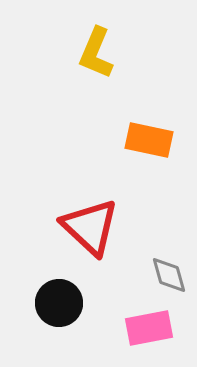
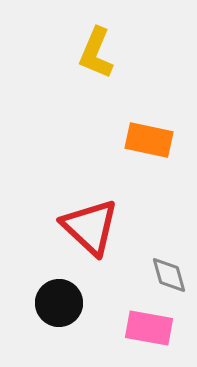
pink rectangle: rotated 21 degrees clockwise
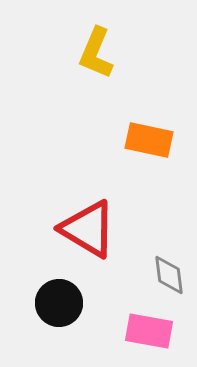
red triangle: moved 2 px left, 2 px down; rotated 12 degrees counterclockwise
gray diamond: rotated 9 degrees clockwise
pink rectangle: moved 3 px down
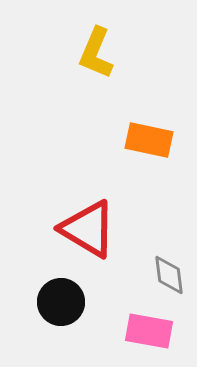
black circle: moved 2 px right, 1 px up
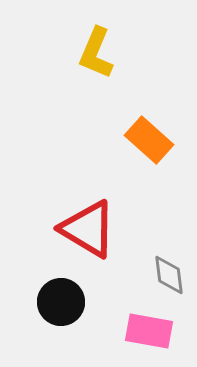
orange rectangle: rotated 30 degrees clockwise
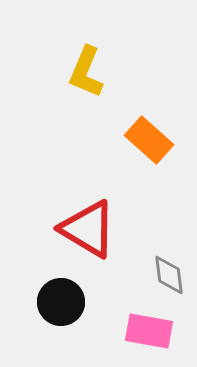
yellow L-shape: moved 10 px left, 19 px down
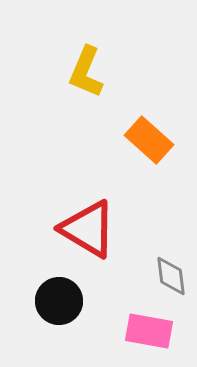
gray diamond: moved 2 px right, 1 px down
black circle: moved 2 px left, 1 px up
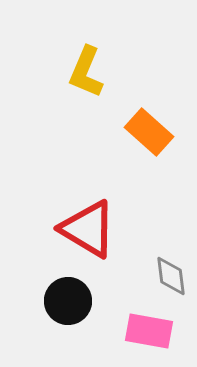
orange rectangle: moved 8 px up
black circle: moved 9 px right
